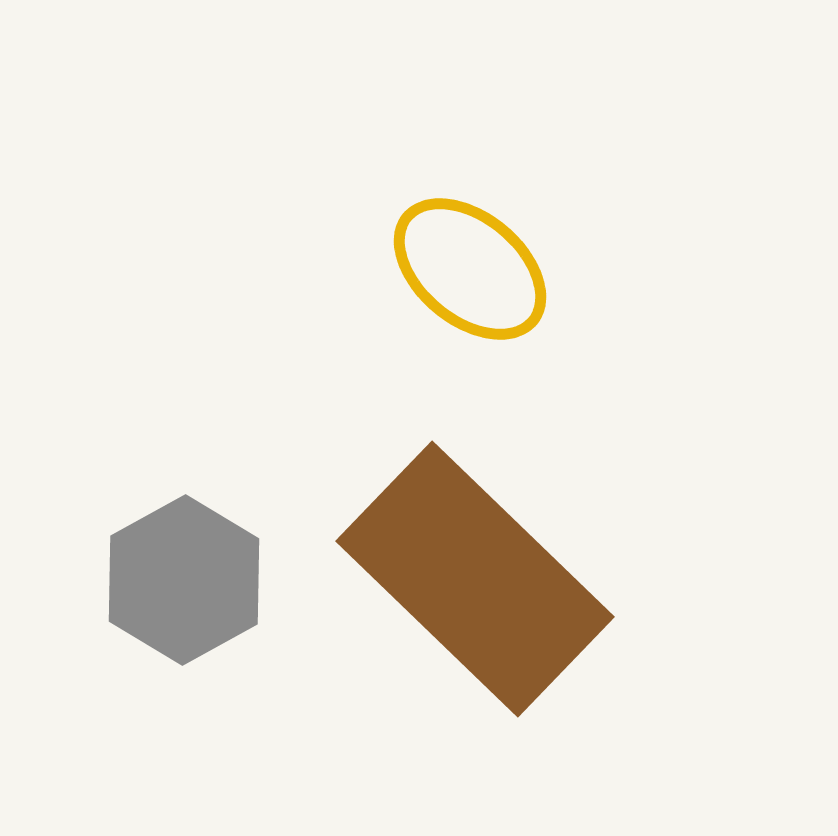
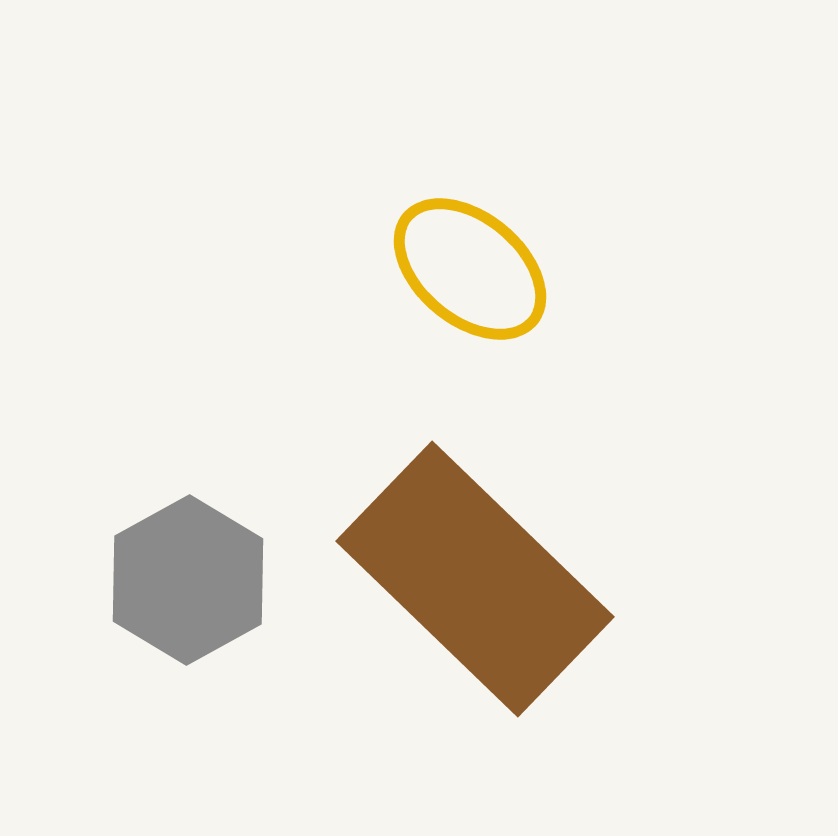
gray hexagon: moved 4 px right
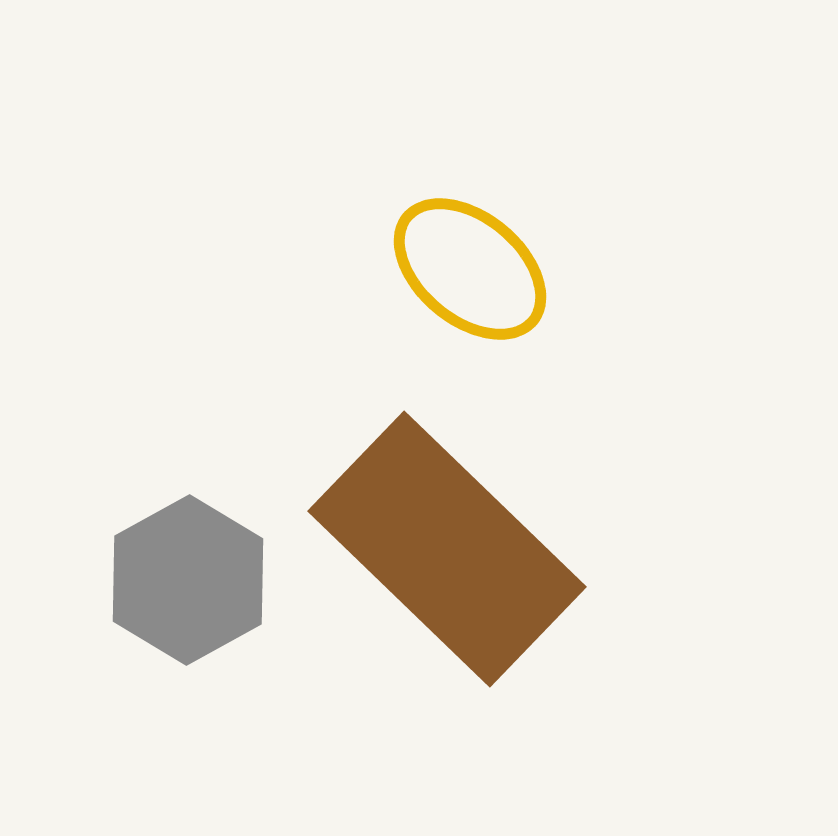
brown rectangle: moved 28 px left, 30 px up
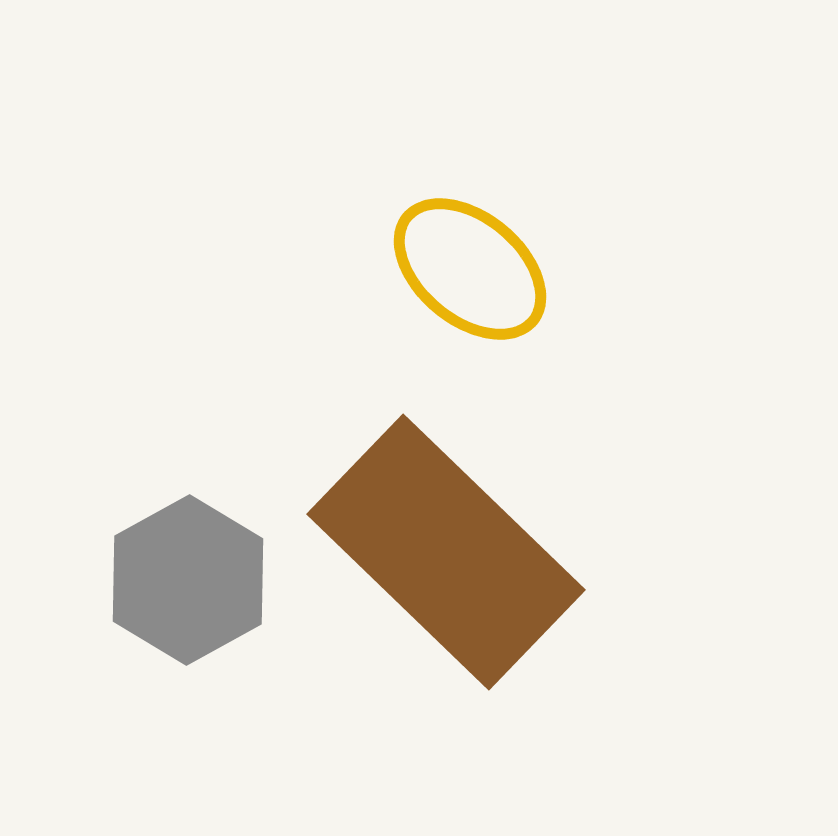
brown rectangle: moved 1 px left, 3 px down
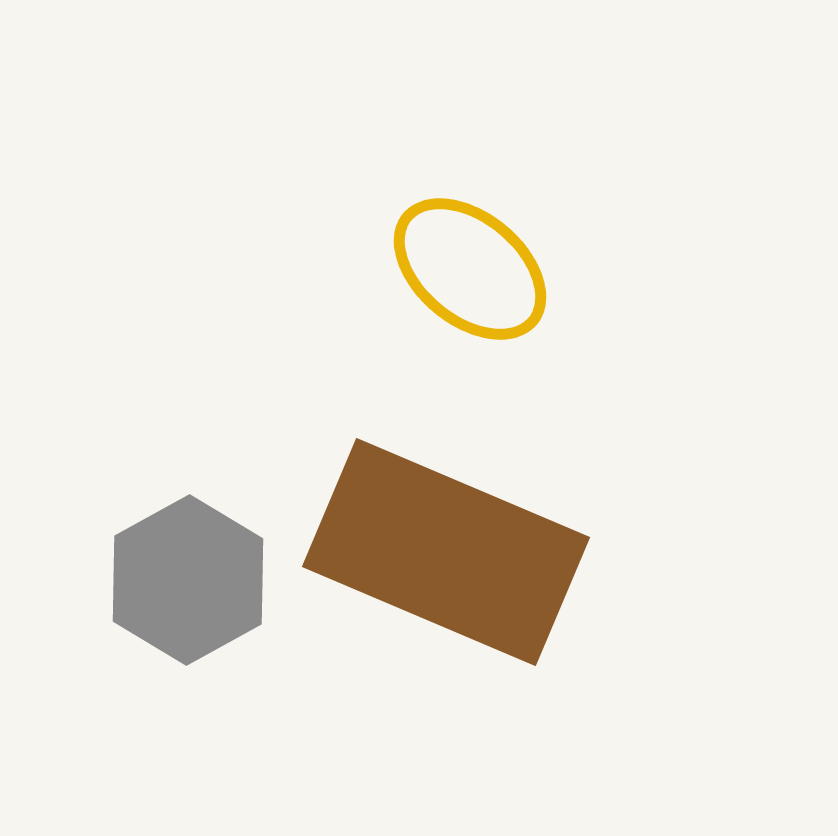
brown rectangle: rotated 21 degrees counterclockwise
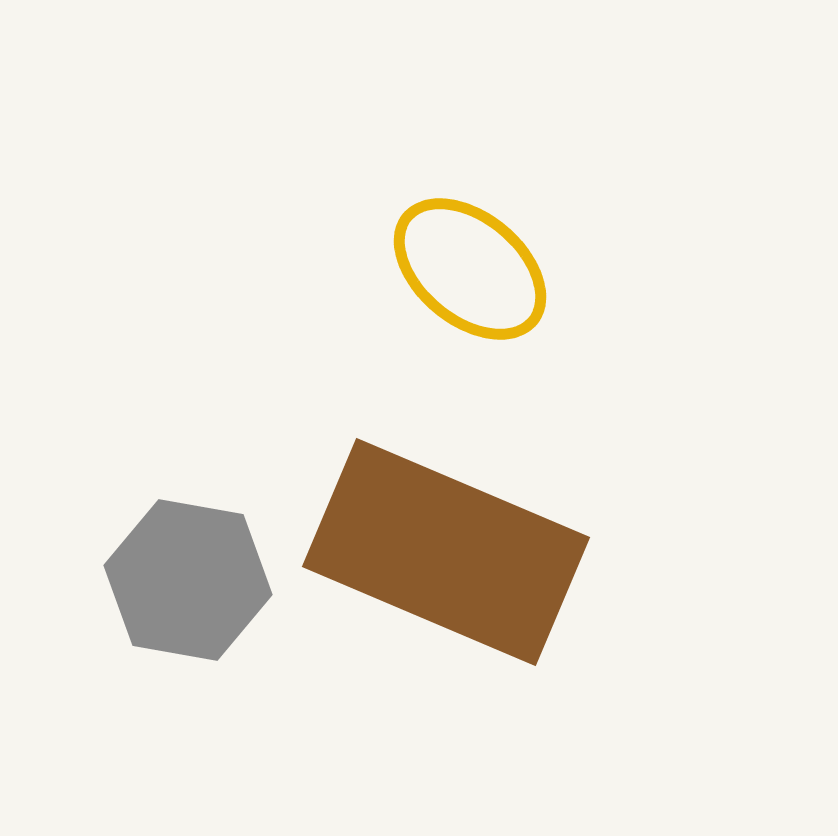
gray hexagon: rotated 21 degrees counterclockwise
